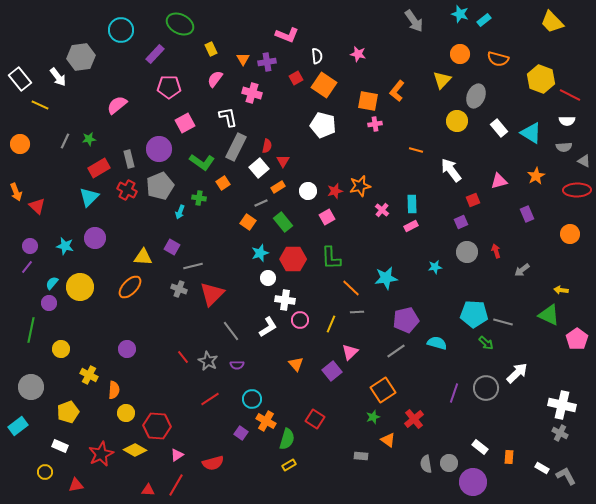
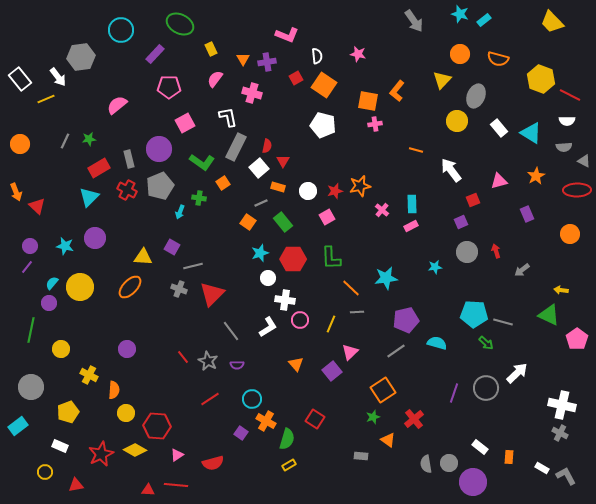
yellow line at (40, 105): moved 6 px right, 6 px up; rotated 48 degrees counterclockwise
orange rectangle at (278, 187): rotated 48 degrees clockwise
red line at (176, 485): rotated 65 degrees clockwise
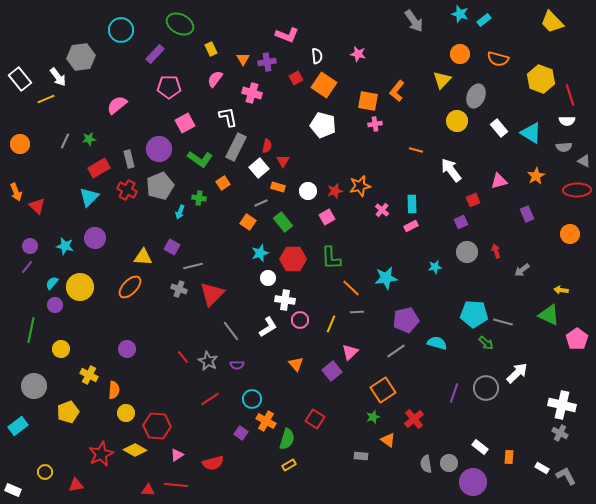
red line at (570, 95): rotated 45 degrees clockwise
green L-shape at (202, 162): moved 2 px left, 3 px up
purple circle at (49, 303): moved 6 px right, 2 px down
gray circle at (31, 387): moved 3 px right, 1 px up
white rectangle at (60, 446): moved 47 px left, 44 px down
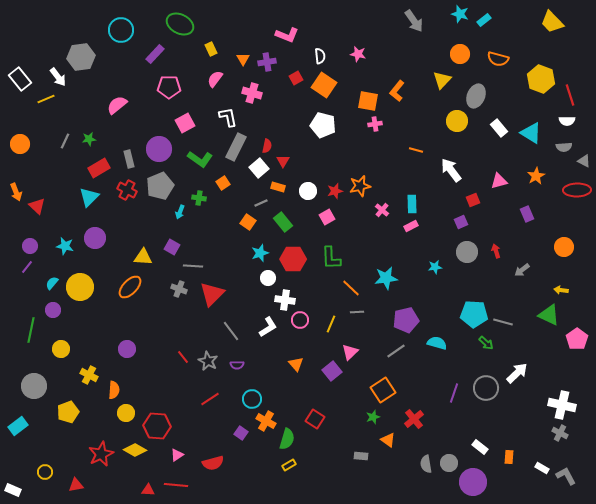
white semicircle at (317, 56): moved 3 px right
orange circle at (570, 234): moved 6 px left, 13 px down
gray line at (193, 266): rotated 18 degrees clockwise
purple circle at (55, 305): moved 2 px left, 5 px down
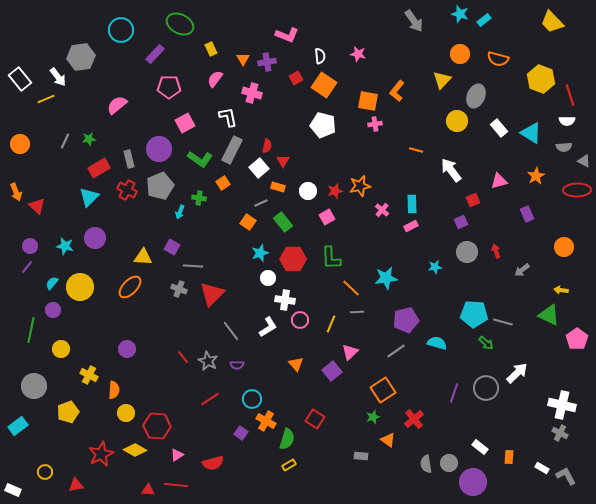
gray rectangle at (236, 147): moved 4 px left, 3 px down
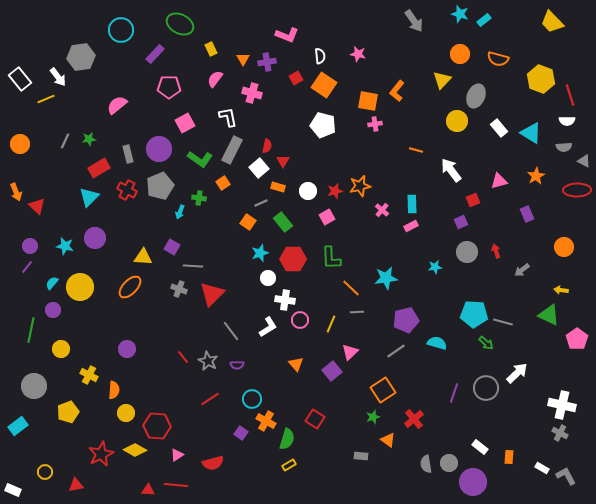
gray rectangle at (129, 159): moved 1 px left, 5 px up
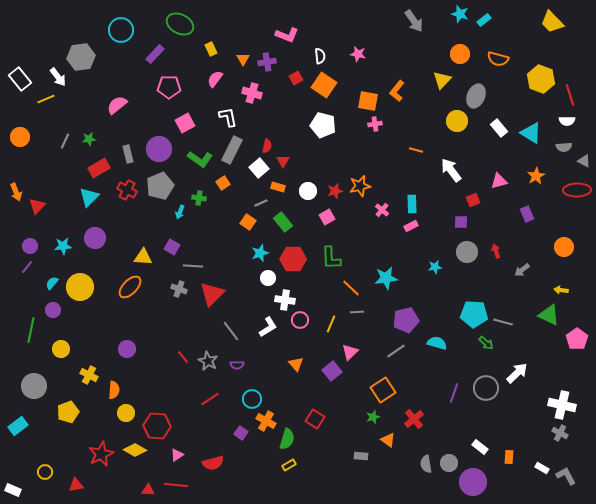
orange circle at (20, 144): moved 7 px up
red triangle at (37, 206): rotated 30 degrees clockwise
purple square at (461, 222): rotated 24 degrees clockwise
cyan star at (65, 246): moved 2 px left; rotated 18 degrees counterclockwise
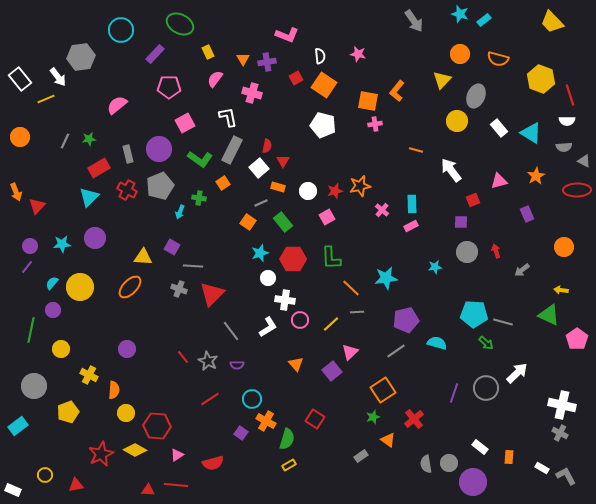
yellow rectangle at (211, 49): moved 3 px left, 3 px down
cyan star at (63, 246): moved 1 px left, 2 px up
yellow line at (331, 324): rotated 24 degrees clockwise
gray rectangle at (361, 456): rotated 40 degrees counterclockwise
yellow circle at (45, 472): moved 3 px down
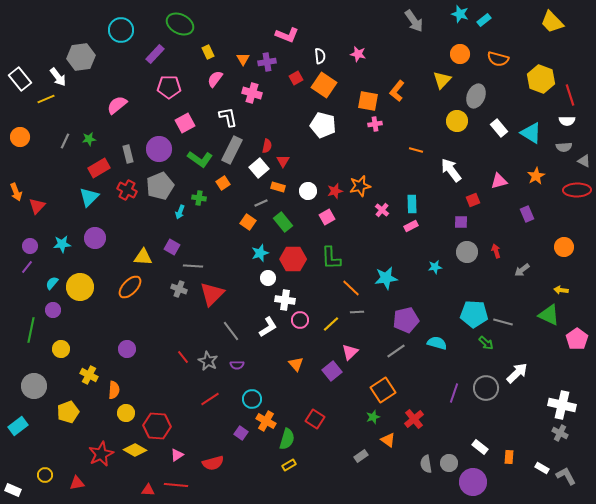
red triangle at (76, 485): moved 1 px right, 2 px up
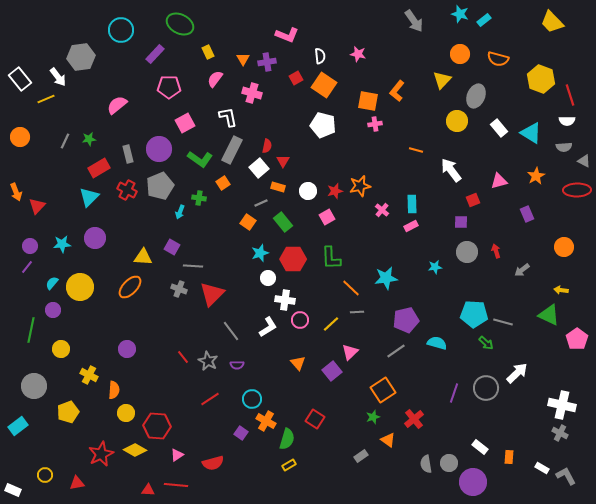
orange triangle at (296, 364): moved 2 px right, 1 px up
